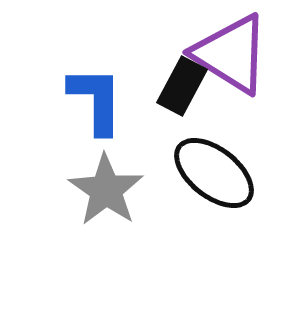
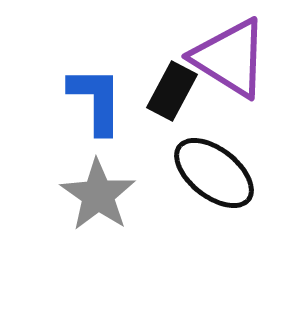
purple triangle: moved 1 px left, 4 px down
black rectangle: moved 10 px left, 5 px down
gray star: moved 8 px left, 5 px down
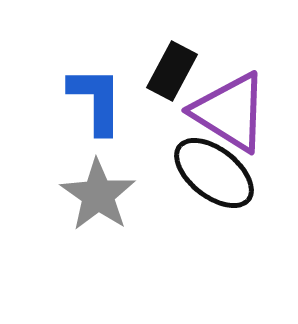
purple triangle: moved 54 px down
black rectangle: moved 20 px up
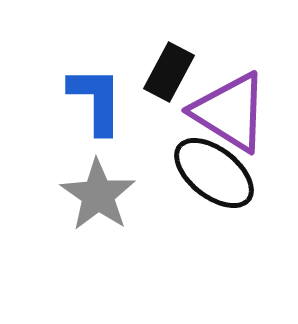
black rectangle: moved 3 px left, 1 px down
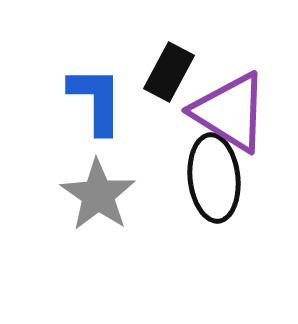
black ellipse: moved 5 px down; rotated 46 degrees clockwise
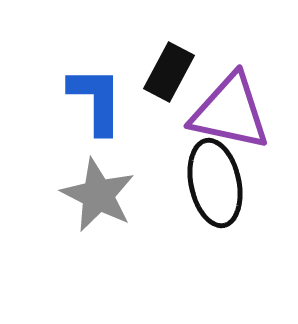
purple triangle: rotated 20 degrees counterclockwise
black ellipse: moved 1 px right, 5 px down; rotated 6 degrees counterclockwise
gray star: rotated 8 degrees counterclockwise
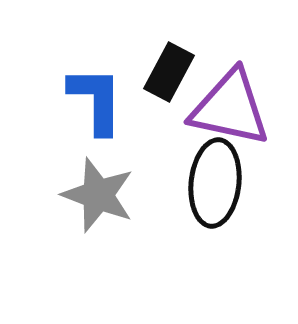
purple triangle: moved 4 px up
black ellipse: rotated 18 degrees clockwise
gray star: rotated 6 degrees counterclockwise
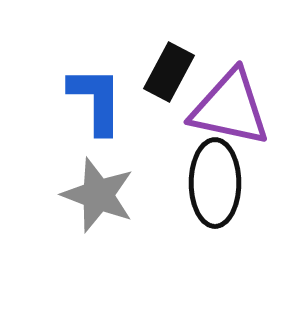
black ellipse: rotated 6 degrees counterclockwise
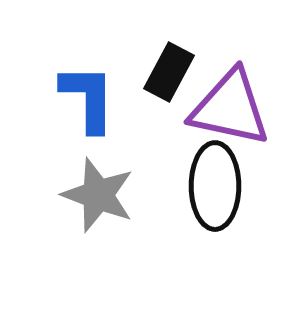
blue L-shape: moved 8 px left, 2 px up
black ellipse: moved 3 px down
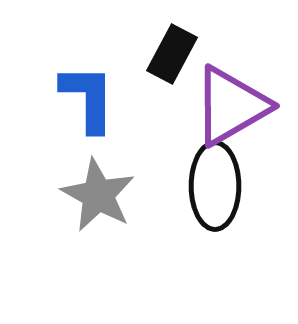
black rectangle: moved 3 px right, 18 px up
purple triangle: moved 1 px right, 2 px up; rotated 42 degrees counterclockwise
gray star: rotated 8 degrees clockwise
